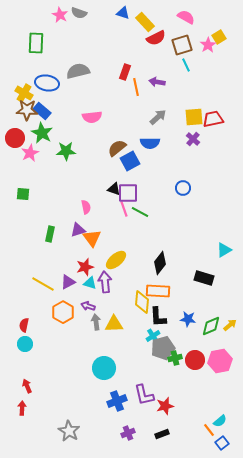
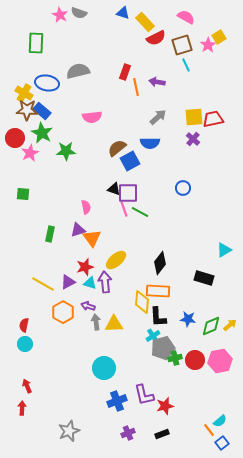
gray star at (69, 431): rotated 20 degrees clockwise
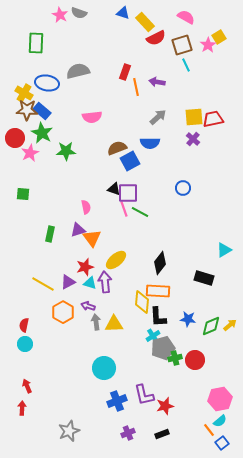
brown semicircle at (117, 148): rotated 18 degrees clockwise
pink hexagon at (220, 361): moved 38 px down
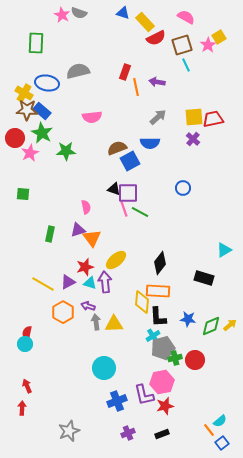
pink star at (60, 15): moved 2 px right
red semicircle at (24, 325): moved 3 px right, 8 px down
pink hexagon at (220, 399): moved 58 px left, 17 px up
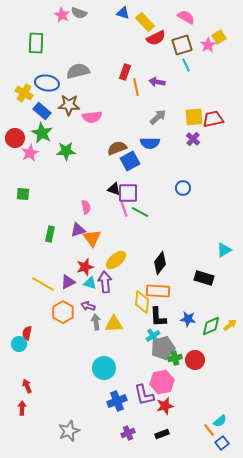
brown star at (27, 110): moved 42 px right, 5 px up
cyan circle at (25, 344): moved 6 px left
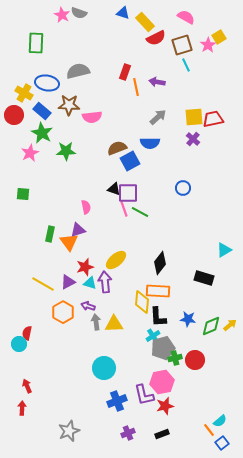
red circle at (15, 138): moved 1 px left, 23 px up
orange triangle at (92, 238): moved 23 px left, 4 px down
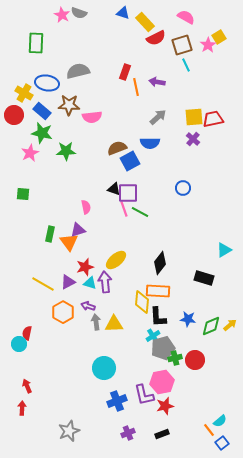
green star at (42, 133): rotated 15 degrees counterclockwise
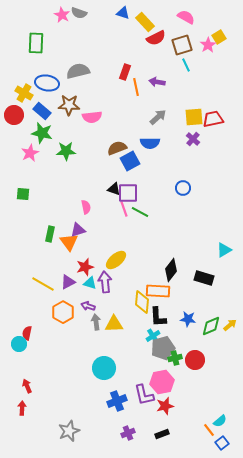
black diamond at (160, 263): moved 11 px right, 7 px down
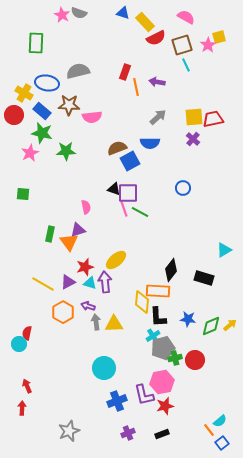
yellow square at (219, 37): rotated 16 degrees clockwise
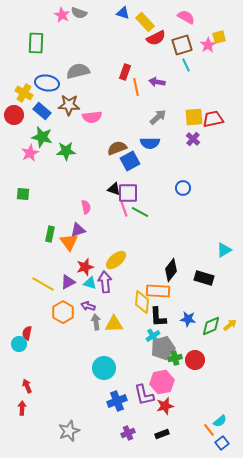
green star at (42, 133): moved 4 px down
